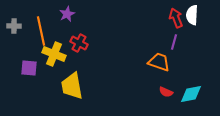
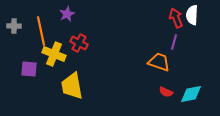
purple square: moved 1 px down
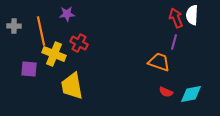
purple star: rotated 21 degrees clockwise
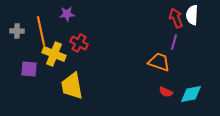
gray cross: moved 3 px right, 5 px down
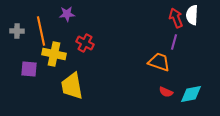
red cross: moved 6 px right
yellow cross: rotated 10 degrees counterclockwise
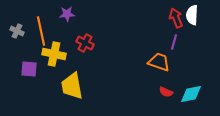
gray cross: rotated 24 degrees clockwise
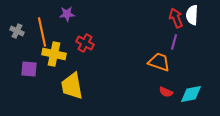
orange line: moved 1 px right, 1 px down
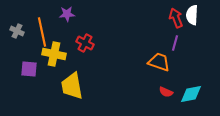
purple line: moved 1 px right, 1 px down
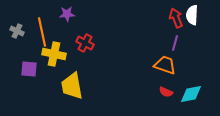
orange trapezoid: moved 6 px right, 3 px down
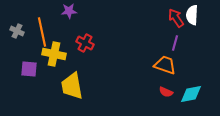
purple star: moved 2 px right, 3 px up
red arrow: rotated 12 degrees counterclockwise
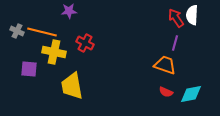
orange line: rotated 64 degrees counterclockwise
yellow cross: moved 2 px up
